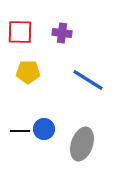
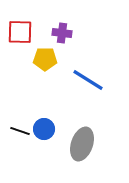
yellow pentagon: moved 17 px right, 13 px up
black line: rotated 18 degrees clockwise
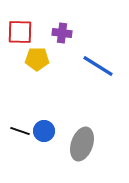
yellow pentagon: moved 8 px left
blue line: moved 10 px right, 14 px up
blue circle: moved 2 px down
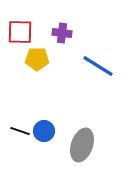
gray ellipse: moved 1 px down
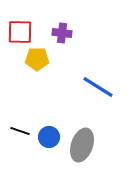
blue line: moved 21 px down
blue circle: moved 5 px right, 6 px down
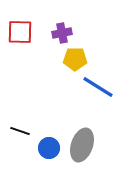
purple cross: rotated 18 degrees counterclockwise
yellow pentagon: moved 38 px right
blue circle: moved 11 px down
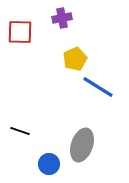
purple cross: moved 15 px up
yellow pentagon: rotated 25 degrees counterclockwise
blue circle: moved 16 px down
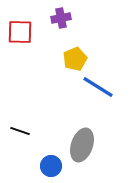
purple cross: moved 1 px left
blue circle: moved 2 px right, 2 px down
